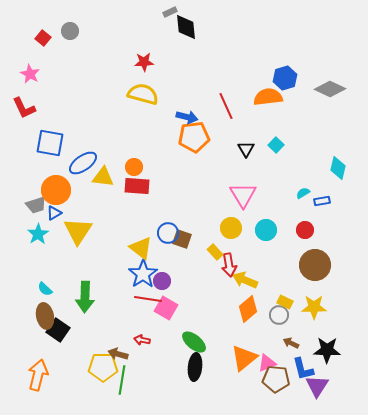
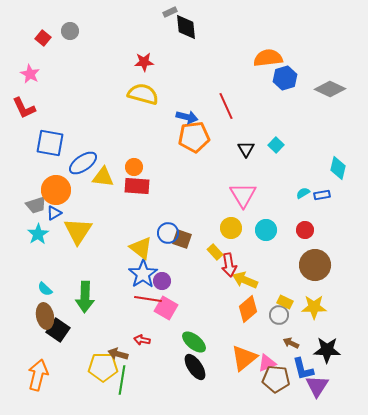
orange semicircle at (268, 97): moved 39 px up
blue rectangle at (322, 201): moved 6 px up
black ellipse at (195, 367): rotated 40 degrees counterclockwise
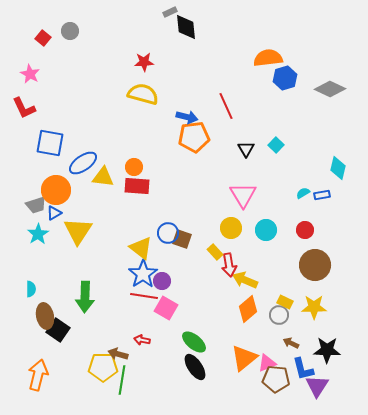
cyan semicircle at (45, 289): moved 14 px left; rotated 133 degrees counterclockwise
red line at (148, 299): moved 4 px left, 3 px up
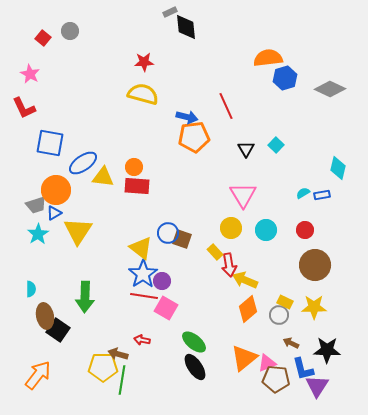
orange arrow at (38, 375): rotated 24 degrees clockwise
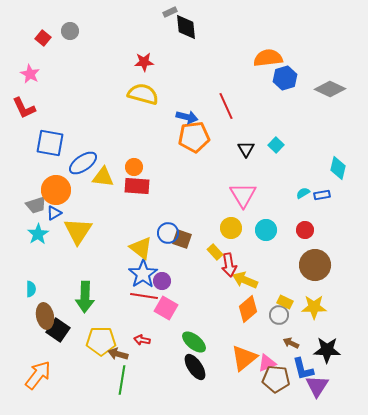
yellow pentagon at (103, 367): moved 2 px left, 26 px up
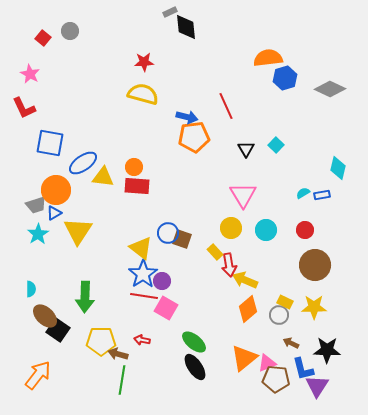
brown ellipse at (45, 316): rotated 35 degrees counterclockwise
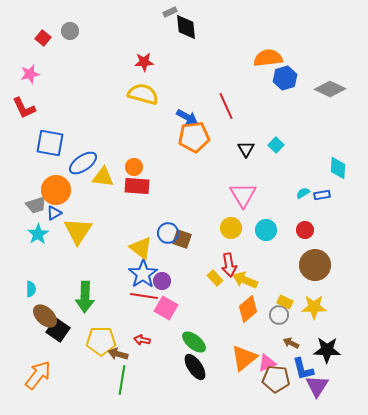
pink star at (30, 74): rotated 30 degrees clockwise
blue arrow at (187, 117): rotated 15 degrees clockwise
cyan diamond at (338, 168): rotated 10 degrees counterclockwise
yellow rectangle at (215, 252): moved 26 px down
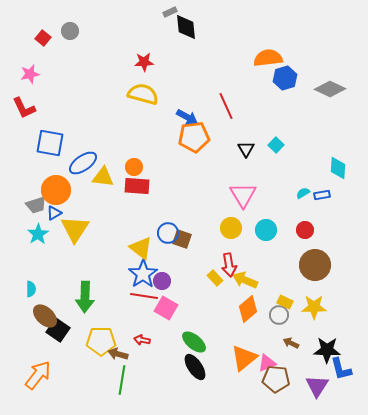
yellow triangle at (78, 231): moved 3 px left, 2 px up
blue L-shape at (303, 369): moved 38 px right
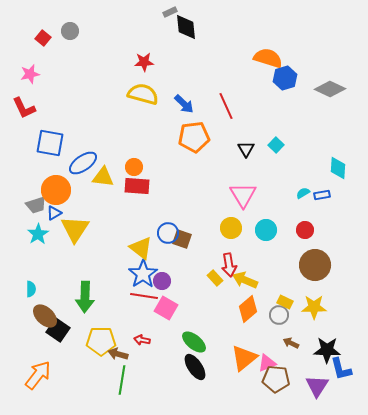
orange semicircle at (268, 58): rotated 24 degrees clockwise
blue arrow at (187, 117): moved 3 px left, 13 px up; rotated 15 degrees clockwise
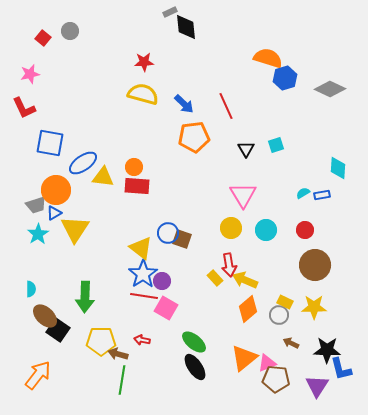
cyan square at (276, 145): rotated 28 degrees clockwise
